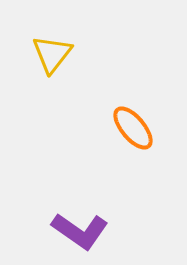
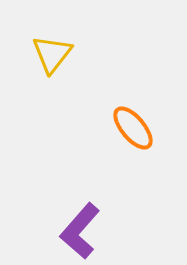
purple L-shape: rotated 96 degrees clockwise
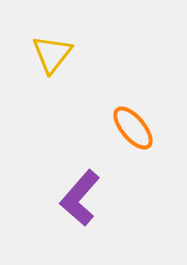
purple L-shape: moved 33 px up
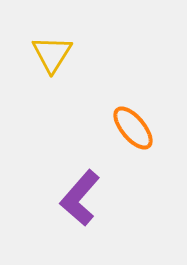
yellow triangle: rotated 6 degrees counterclockwise
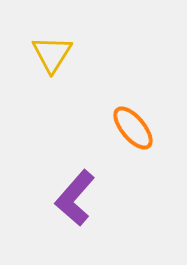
purple L-shape: moved 5 px left
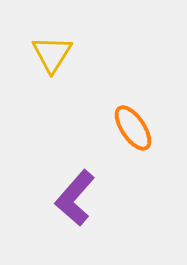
orange ellipse: rotated 6 degrees clockwise
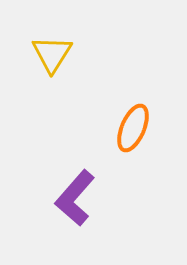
orange ellipse: rotated 57 degrees clockwise
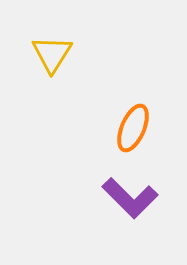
purple L-shape: moved 55 px right; rotated 86 degrees counterclockwise
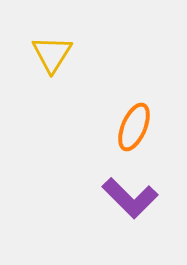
orange ellipse: moved 1 px right, 1 px up
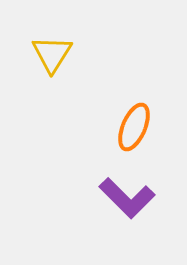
purple L-shape: moved 3 px left
